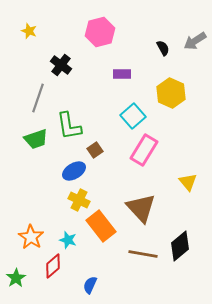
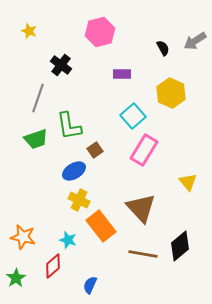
orange star: moved 8 px left; rotated 20 degrees counterclockwise
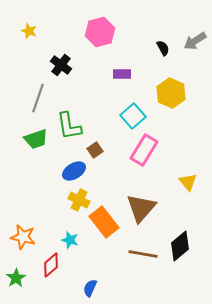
brown triangle: rotated 24 degrees clockwise
orange rectangle: moved 3 px right, 4 px up
cyan star: moved 2 px right
red diamond: moved 2 px left, 1 px up
blue semicircle: moved 3 px down
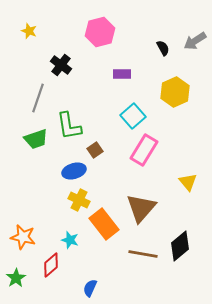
yellow hexagon: moved 4 px right, 1 px up; rotated 12 degrees clockwise
blue ellipse: rotated 15 degrees clockwise
orange rectangle: moved 2 px down
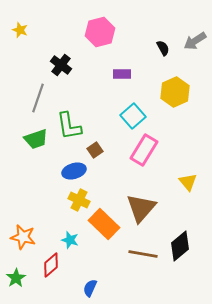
yellow star: moved 9 px left, 1 px up
orange rectangle: rotated 8 degrees counterclockwise
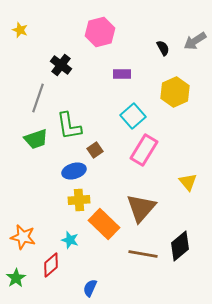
yellow cross: rotated 30 degrees counterclockwise
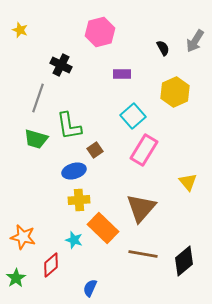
gray arrow: rotated 25 degrees counterclockwise
black cross: rotated 10 degrees counterclockwise
green trapezoid: rotated 35 degrees clockwise
orange rectangle: moved 1 px left, 4 px down
cyan star: moved 4 px right
black diamond: moved 4 px right, 15 px down
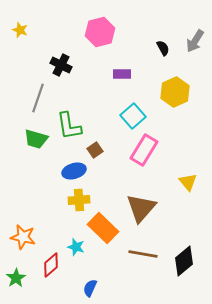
cyan star: moved 2 px right, 7 px down
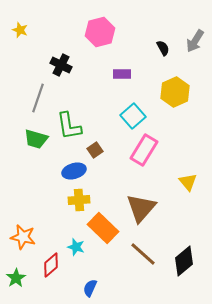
brown line: rotated 32 degrees clockwise
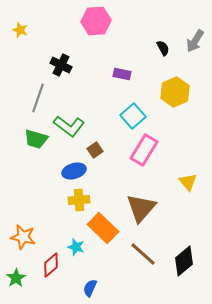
pink hexagon: moved 4 px left, 11 px up; rotated 12 degrees clockwise
purple rectangle: rotated 12 degrees clockwise
green L-shape: rotated 44 degrees counterclockwise
